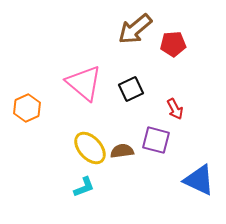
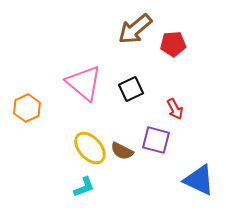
brown semicircle: rotated 145 degrees counterclockwise
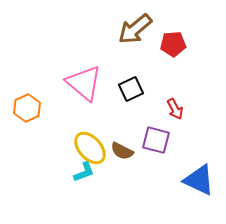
cyan L-shape: moved 15 px up
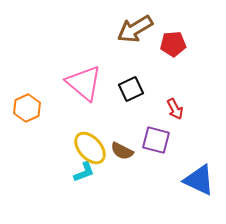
brown arrow: rotated 9 degrees clockwise
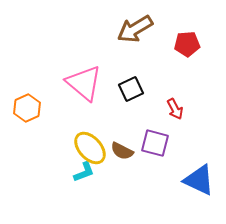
red pentagon: moved 14 px right
purple square: moved 1 px left, 3 px down
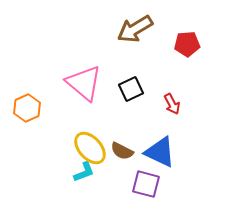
red arrow: moved 3 px left, 5 px up
purple square: moved 9 px left, 41 px down
blue triangle: moved 39 px left, 28 px up
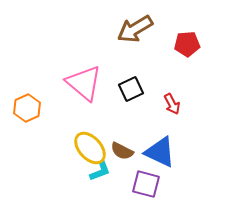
cyan L-shape: moved 16 px right, 1 px up
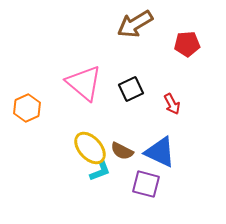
brown arrow: moved 5 px up
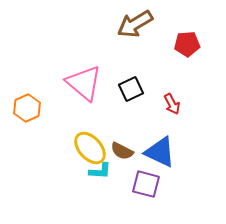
cyan L-shape: rotated 25 degrees clockwise
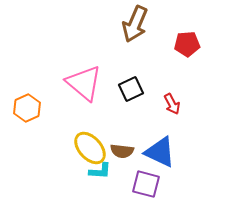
brown arrow: rotated 36 degrees counterclockwise
brown semicircle: rotated 20 degrees counterclockwise
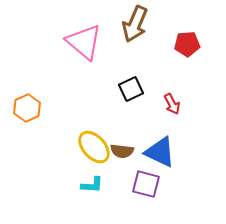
pink triangle: moved 41 px up
yellow ellipse: moved 4 px right, 1 px up
cyan L-shape: moved 8 px left, 14 px down
